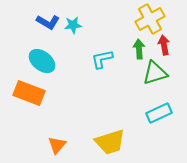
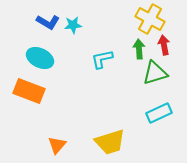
yellow cross: rotated 32 degrees counterclockwise
cyan ellipse: moved 2 px left, 3 px up; rotated 12 degrees counterclockwise
orange rectangle: moved 2 px up
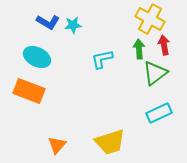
cyan ellipse: moved 3 px left, 1 px up
green triangle: rotated 20 degrees counterclockwise
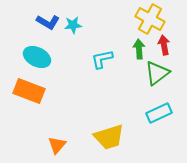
green triangle: moved 2 px right
yellow trapezoid: moved 1 px left, 5 px up
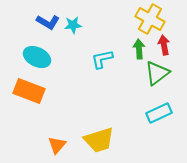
yellow trapezoid: moved 10 px left, 3 px down
